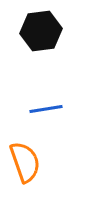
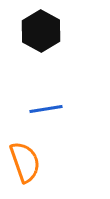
black hexagon: rotated 24 degrees counterclockwise
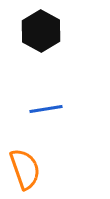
orange semicircle: moved 7 px down
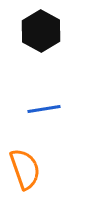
blue line: moved 2 px left
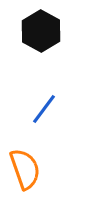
blue line: rotated 44 degrees counterclockwise
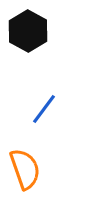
black hexagon: moved 13 px left
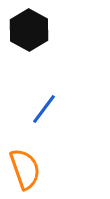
black hexagon: moved 1 px right, 1 px up
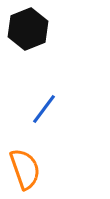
black hexagon: moved 1 px left, 1 px up; rotated 9 degrees clockwise
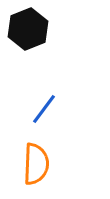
orange semicircle: moved 11 px right, 5 px up; rotated 21 degrees clockwise
